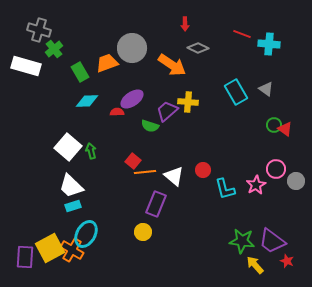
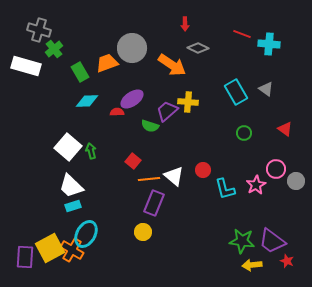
green circle at (274, 125): moved 30 px left, 8 px down
orange line at (145, 172): moved 4 px right, 7 px down
purple rectangle at (156, 204): moved 2 px left, 1 px up
yellow arrow at (255, 265): moved 3 px left; rotated 54 degrees counterclockwise
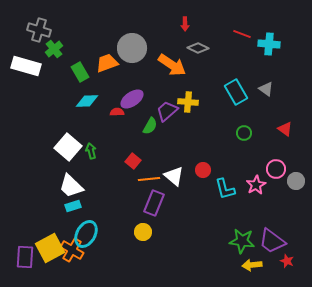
green semicircle at (150, 126): rotated 78 degrees counterclockwise
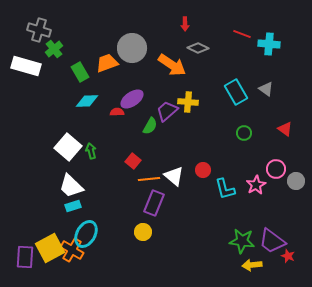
red star at (287, 261): moved 1 px right, 5 px up
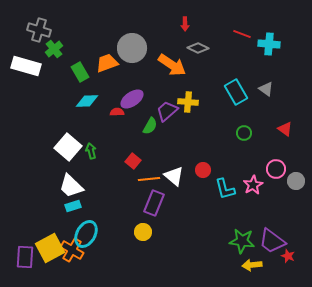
pink star at (256, 185): moved 3 px left
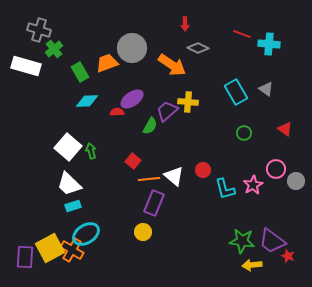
white trapezoid at (71, 186): moved 2 px left, 2 px up
cyan ellipse at (86, 234): rotated 28 degrees clockwise
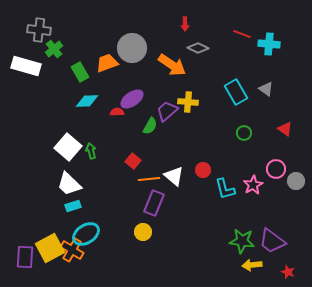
gray cross at (39, 30): rotated 10 degrees counterclockwise
red star at (288, 256): moved 16 px down
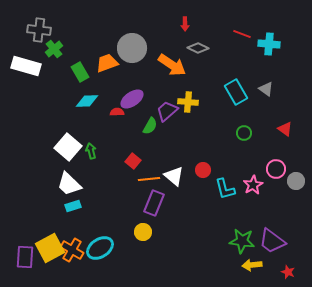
cyan ellipse at (86, 234): moved 14 px right, 14 px down
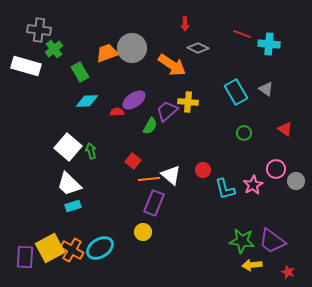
orange trapezoid at (107, 63): moved 10 px up
purple ellipse at (132, 99): moved 2 px right, 1 px down
white triangle at (174, 176): moved 3 px left, 1 px up
